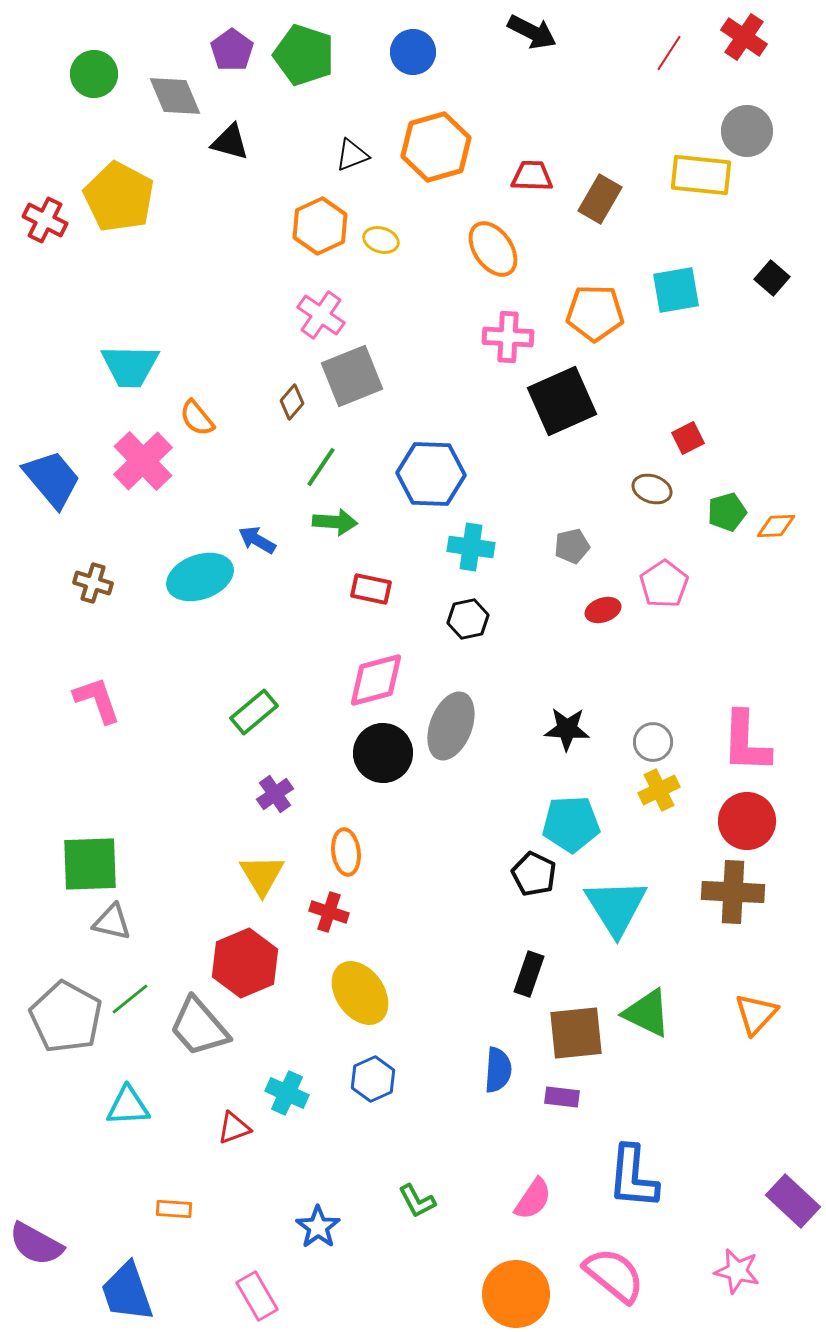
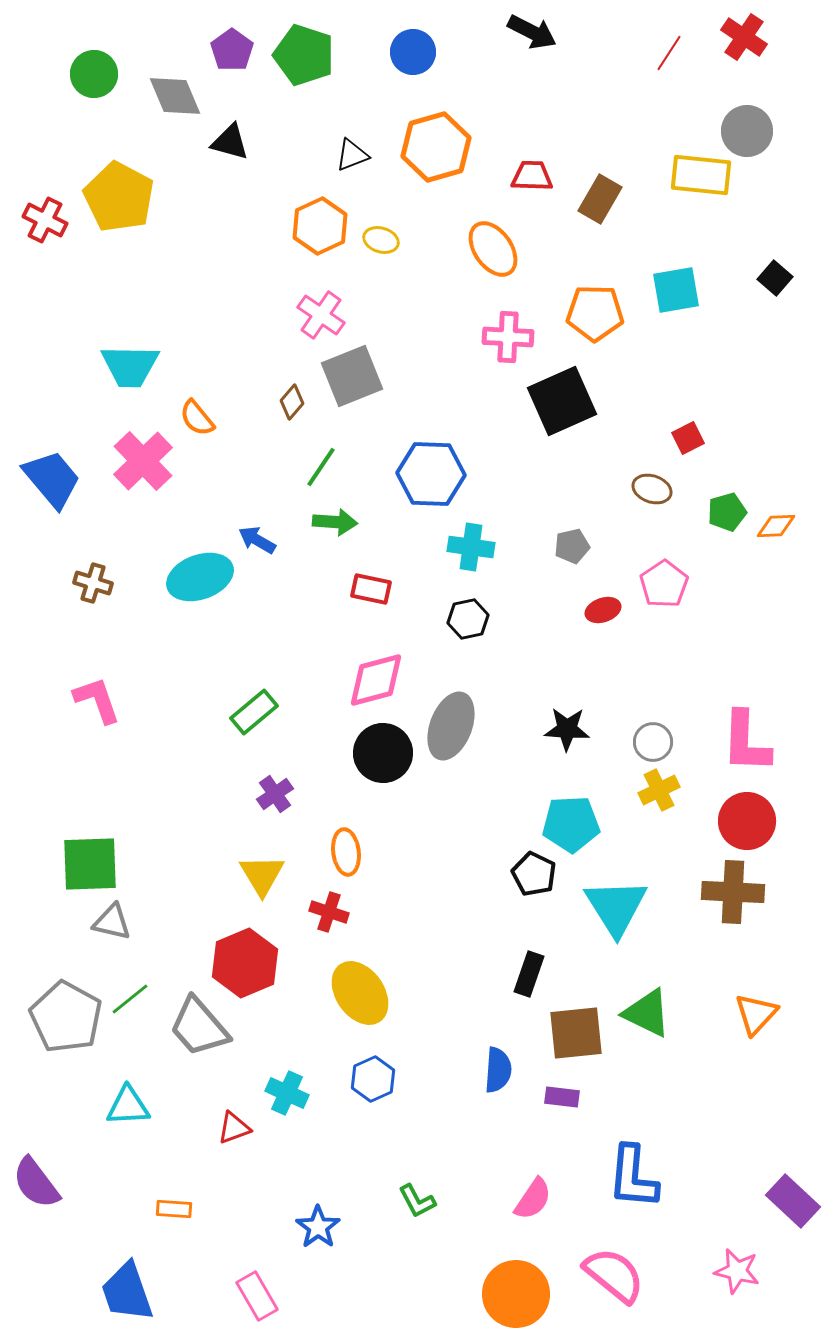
black square at (772, 278): moved 3 px right
purple semicircle at (36, 1244): moved 61 px up; rotated 24 degrees clockwise
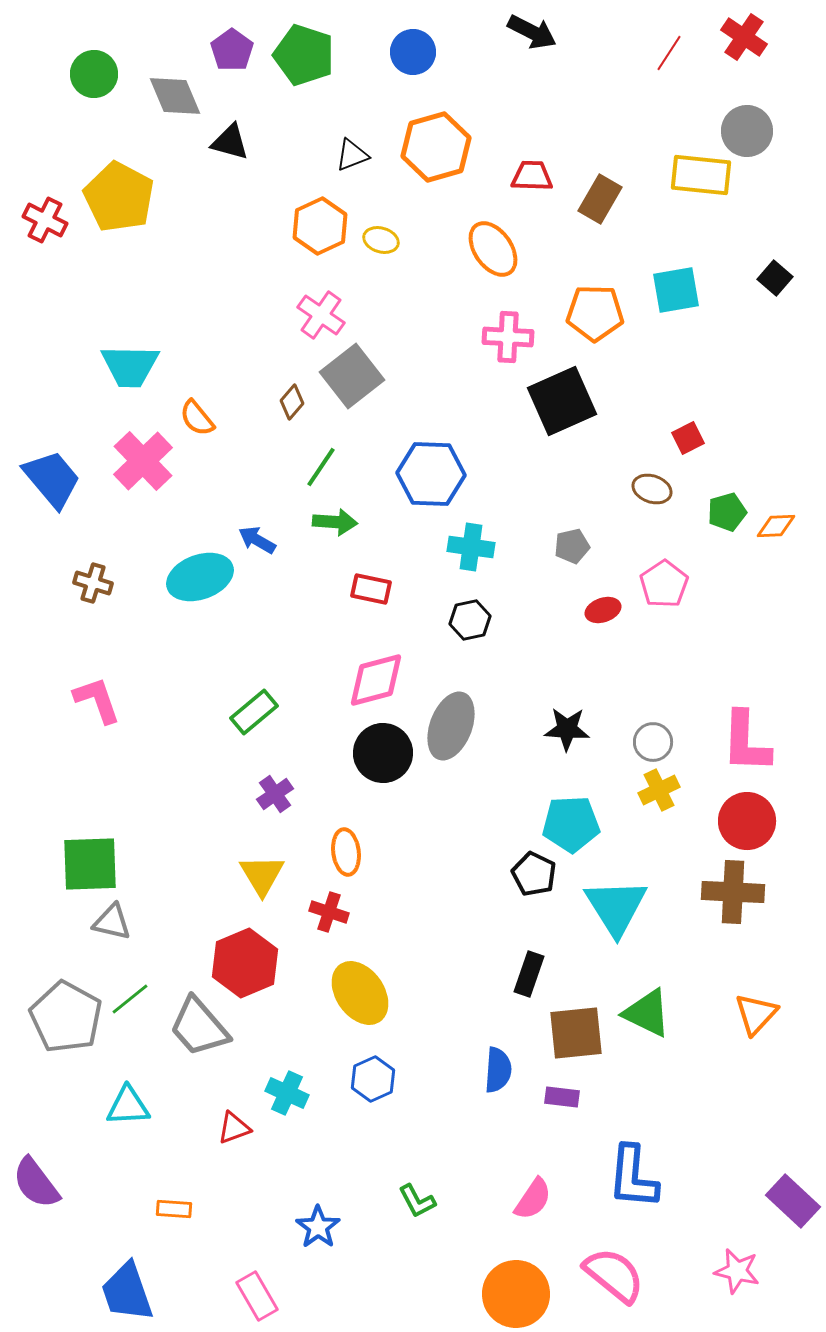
gray square at (352, 376): rotated 16 degrees counterclockwise
black hexagon at (468, 619): moved 2 px right, 1 px down
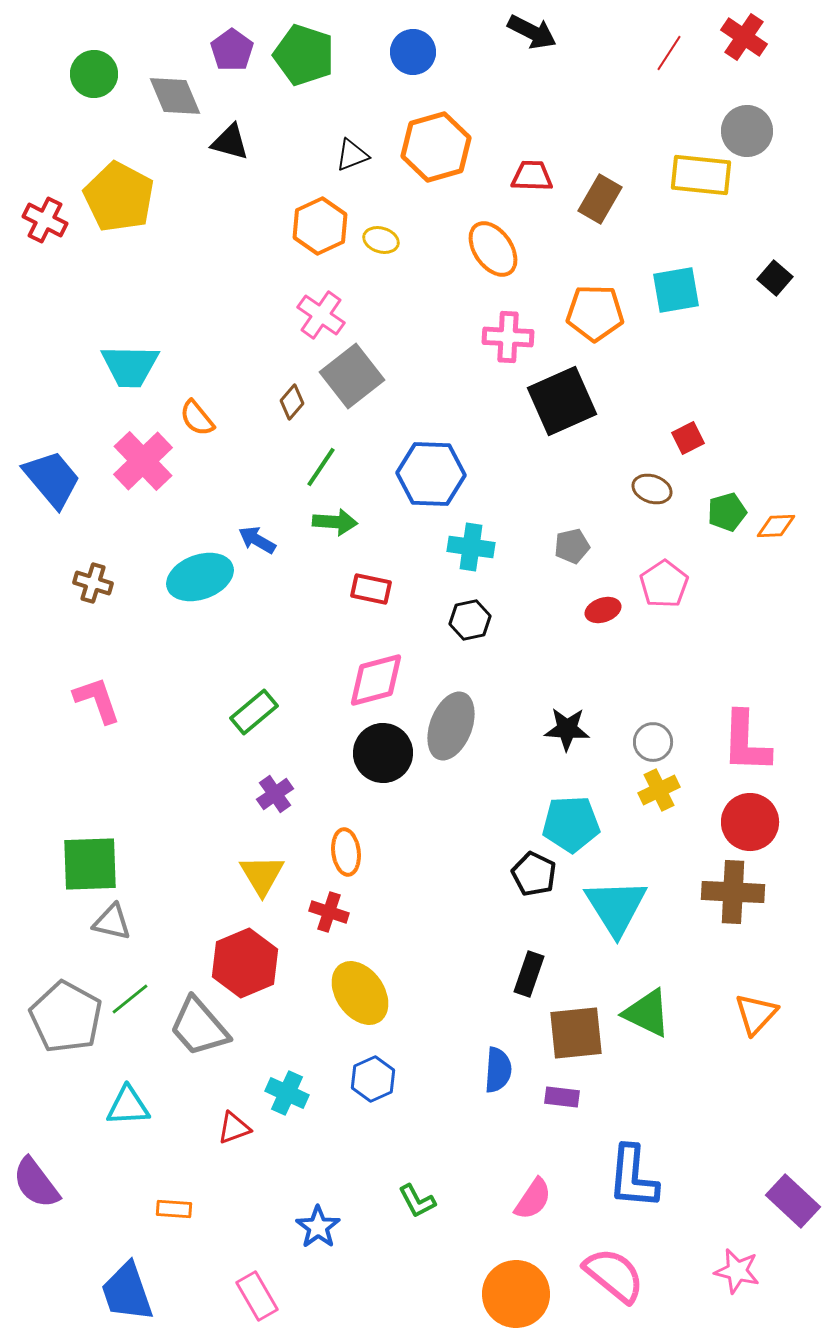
red circle at (747, 821): moved 3 px right, 1 px down
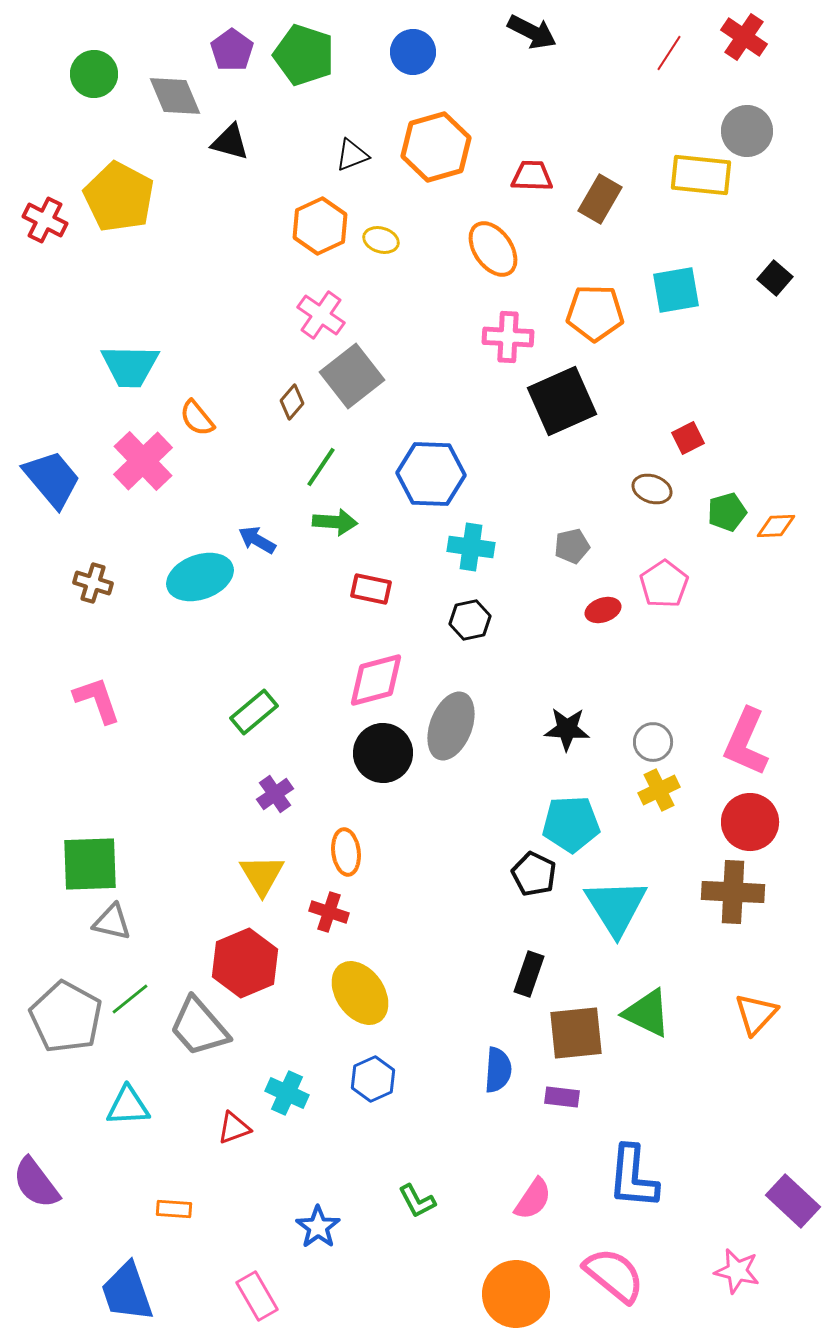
pink L-shape at (746, 742): rotated 22 degrees clockwise
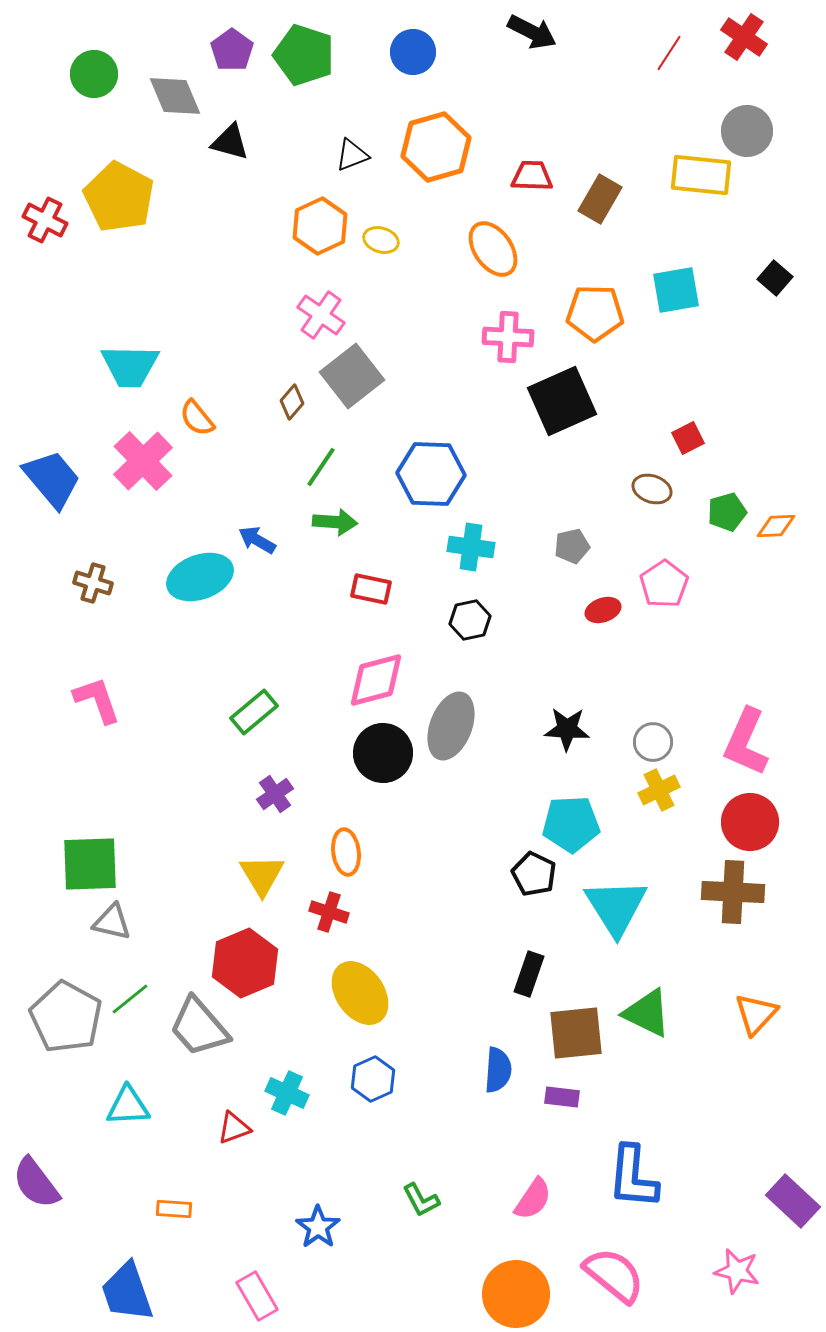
green L-shape at (417, 1201): moved 4 px right, 1 px up
